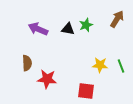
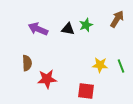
red star: rotated 12 degrees counterclockwise
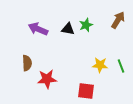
brown arrow: moved 1 px right, 1 px down
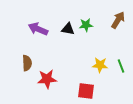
green star: rotated 16 degrees clockwise
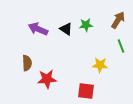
black triangle: moved 2 px left; rotated 24 degrees clockwise
green line: moved 20 px up
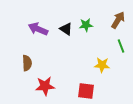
yellow star: moved 2 px right
red star: moved 2 px left, 7 px down
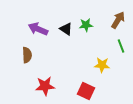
brown semicircle: moved 8 px up
red square: rotated 18 degrees clockwise
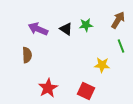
red star: moved 3 px right, 2 px down; rotated 24 degrees counterclockwise
